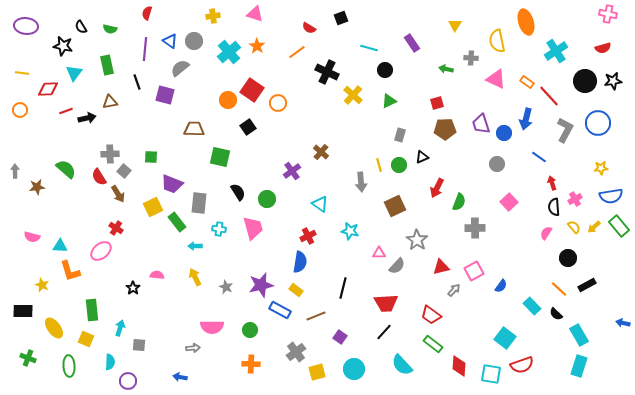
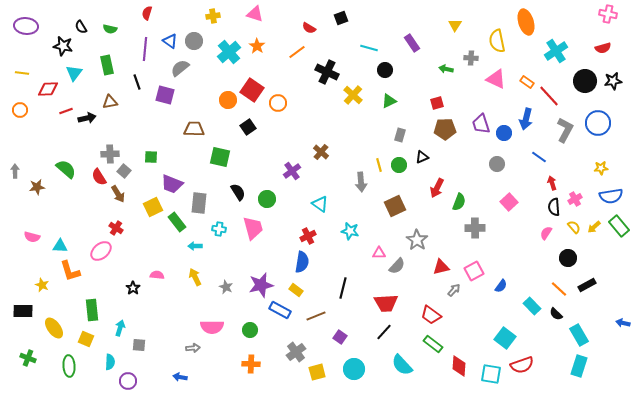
blue semicircle at (300, 262): moved 2 px right
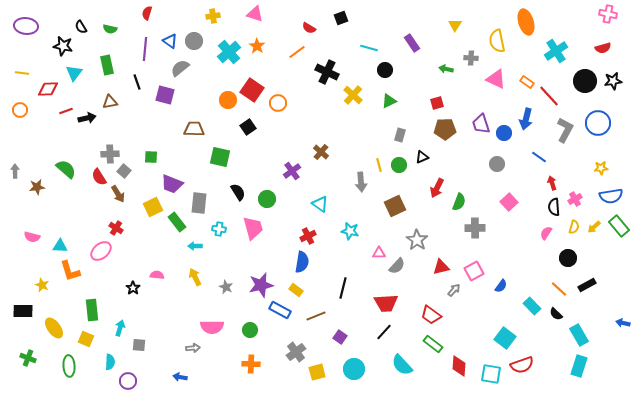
yellow semicircle at (574, 227): rotated 56 degrees clockwise
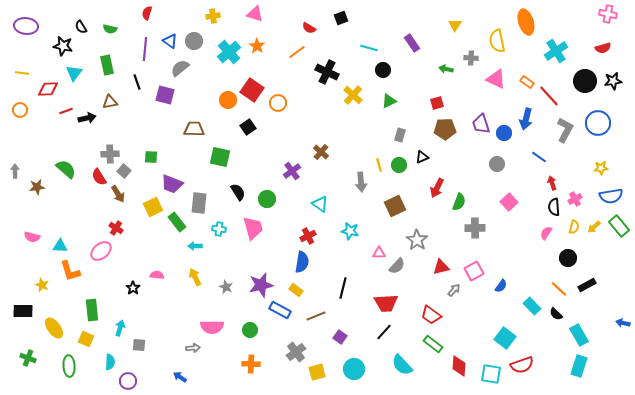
black circle at (385, 70): moved 2 px left
blue arrow at (180, 377): rotated 24 degrees clockwise
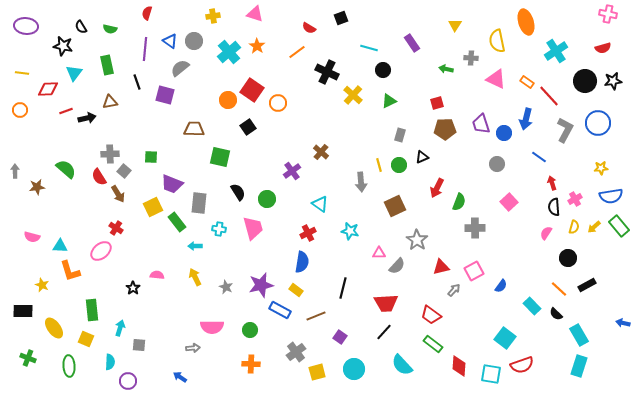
red cross at (308, 236): moved 3 px up
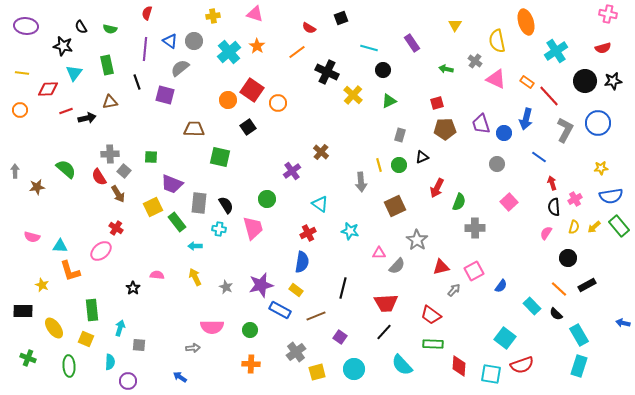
gray cross at (471, 58): moved 4 px right, 3 px down; rotated 32 degrees clockwise
black semicircle at (238, 192): moved 12 px left, 13 px down
green rectangle at (433, 344): rotated 36 degrees counterclockwise
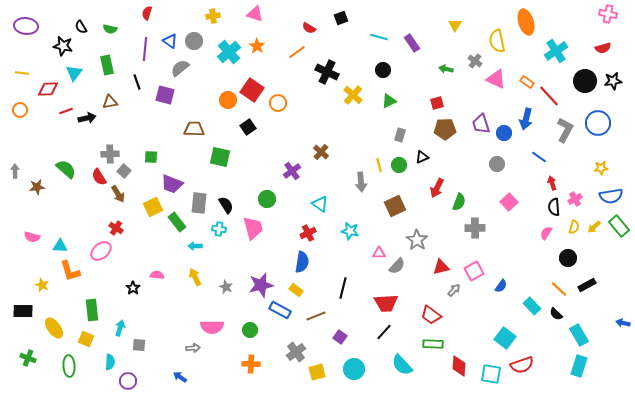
cyan line at (369, 48): moved 10 px right, 11 px up
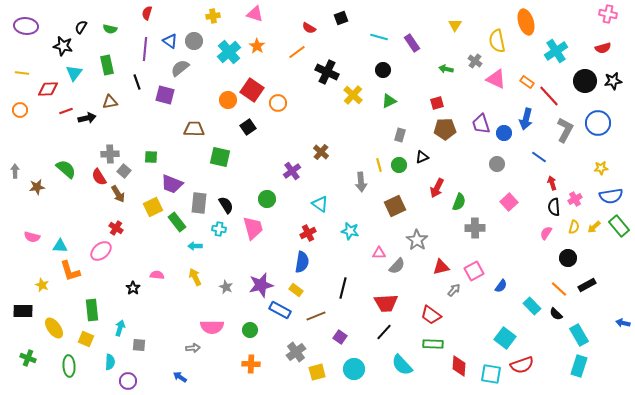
black semicircle at (81, 27): rotated 64 degrees clockwise
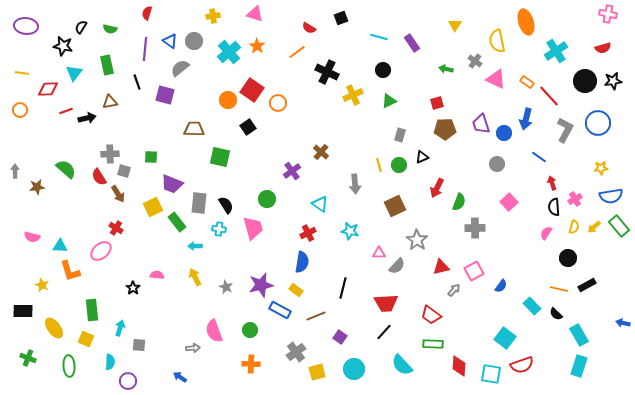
yellow cross at (353, 95): rotated 24 degrees clockwise
gray square at (124, 171): rotated 24 degrees counterclockwise
gray arrow at (361, 182): moved 6 px left, 2 px down
orange line at (559, 289): rotated 30 degrees counterclockwise
pink semicircle at (212, 327): moved 2 px right, 4 px down; rotated 70 degrees clockwise
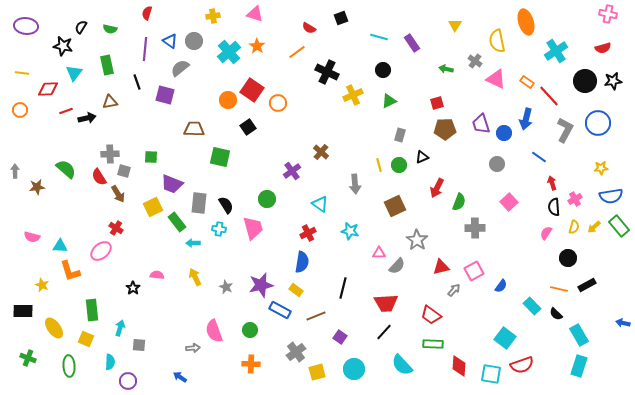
cyan arrow at (195, 246): moved 2 px left, 3 px up
